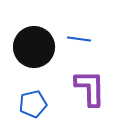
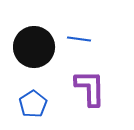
blue pentagon: rotated 20 degrees counterclockwise
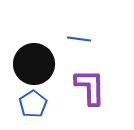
black circle: moved 17 px down
purple L-shape: moved 1 px up
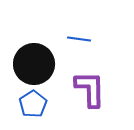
purple L-shape: moved 2 px down
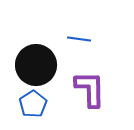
black circle: moved 2 px right, 1 px down
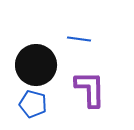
blue pentagon: rotated 24 degrees counterclockwise
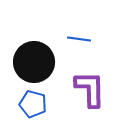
black circle: moved 2 px left, 3 px up
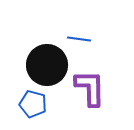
black circle: moved 13 px right, 3 px down
purple L-shape: moved 1 px up
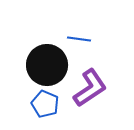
purple L-shape: rotated 57 degrees clockwise
blue pentagon: moved 12 px right; rotated 8 degrees clockwise
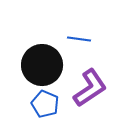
black circle: moved 5 px left
